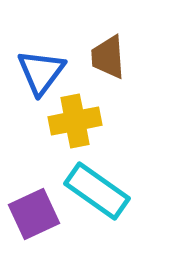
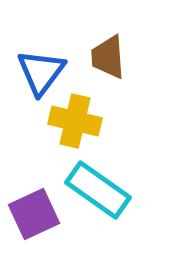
yellow cross: rotated 24 degrees clockwise
cyan rectangle: moved 1 px right, 1 px up
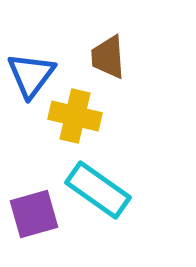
blue triangle: moved 10 px left, 3 px down
yellow cross: moved 5 px up
purple square: rotated 9 degrees clockwise
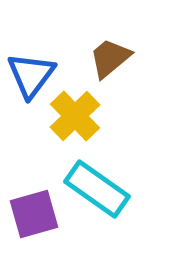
brown trapezoid: moved 2 px right, 1 px down; rotated 54 degrees clockwise
yellow cross: rotated 33 degrees clockwise
cyan rectangle: moved 1 px left, 1 px up
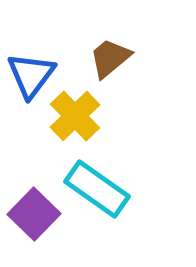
purple square: rotated 30 degrees counterclockwise
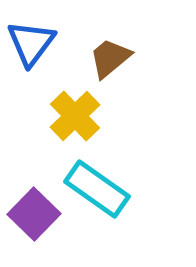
blue triangle: moved 32 px up
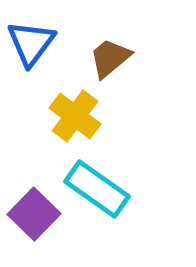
yellow cross: rotated 9 degrees counterclockwise
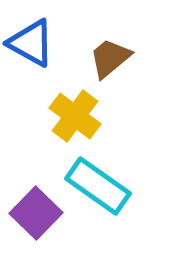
blue triangle: rotated 38 degrees counterclockwise
cyan rectangle: moved 1 px right, 3 px up
purple square: moved 2 px right, 1 px up
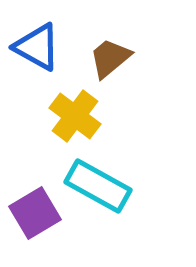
blue triangle: moved 6 px right, 4 px down
cyan rectangle: rotated 6 degrees counterclockwise
purple square: moved 1 px left; rotated 15 degrees clockwise
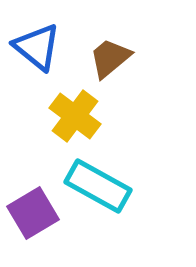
blue triangle: rotated 10 degrees clockwise
purple square: moved 2 px left
